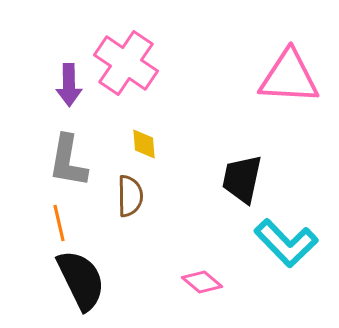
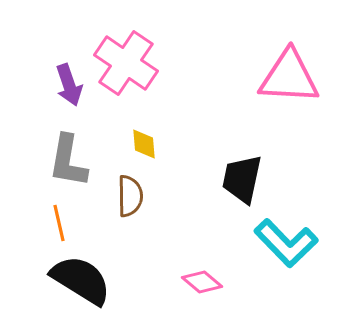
purple arrow: rotated 18 degrees counterclockwise
black semicircle: rotated 32 degrees counterclockwise
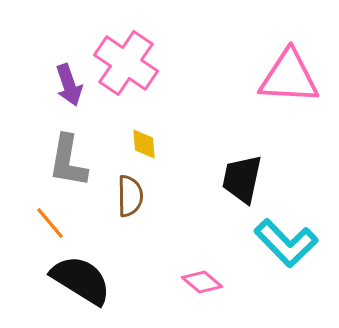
orange line: moved 9 px left; rotated 27 degrees counterclockwise
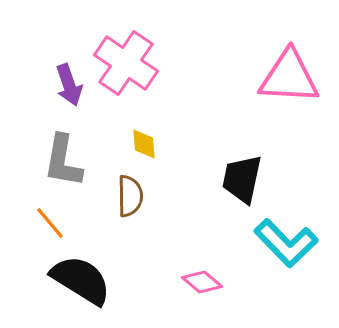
gray L-shape: moved 5 px left
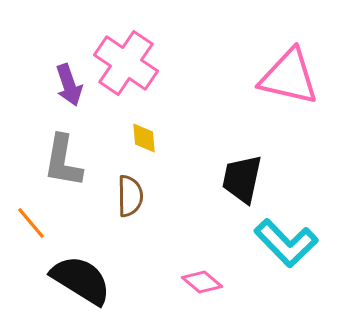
pink triangle: rotated 10 degrees clockwise
yellow diamond: moved 6 px up
orange line: moved 19 px left
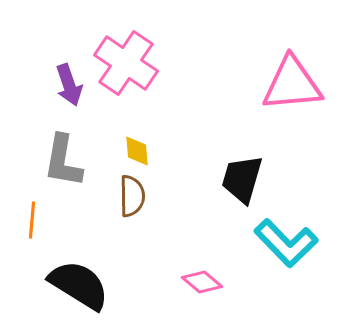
pink triangle: moved 3 px right, 7 px down; rotated 18 degrees counterclockwise
yellow diamond: moved 7 px left, 13 px down
black trapezoid: rotated 4 degrees clockwise
brown semicircle: moved 2 px right
orange line: moved 1 px right, 3 px up; rotated 45 degrees clockwise
black semicircle: moved 2 px left, 5 px down
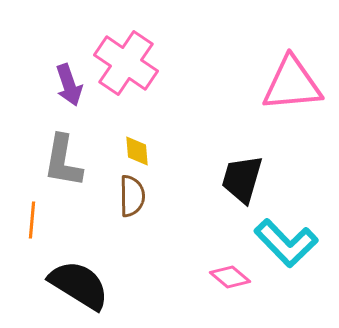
pink diamond: moved 28 px right, 5 px up
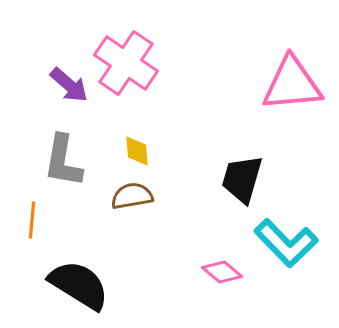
purple arrow: rotated 30 degrees counterclockwise
brown semicircle: rotated 99 degrees counterclockwise
pink diamond: moved 8 px left, 5 px up
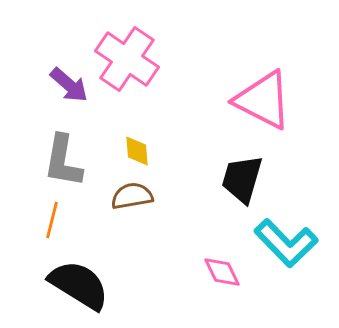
pink cross: moved 1 px right, 4 px up
pink triangle: moved 29 px left, 16 px down; rotated 32 degrees clockwise
orange line: moved 20 px right; rotated 9 degrees clockwise
pink diamond: rotated 24 degrees clockwise
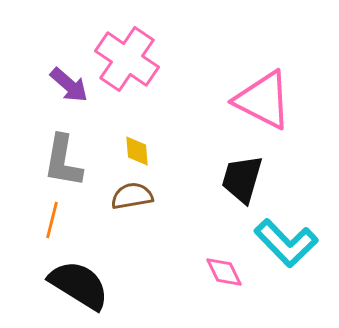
pink diamond: moved 2 px right
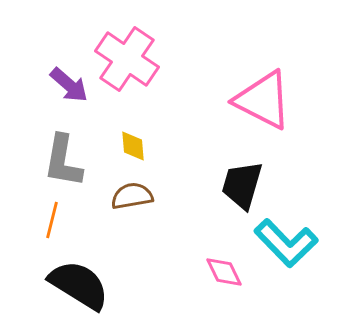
yellow diamond: moved 4 px left, 5 px up
black trapezoid: moved 6 px down
